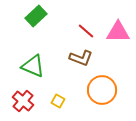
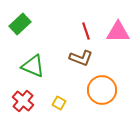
green rectangle: moved 16 px left, 8 px down
red line: rotated 30 degrees clockwise
yellow square: moved 1 px right, 2 px down
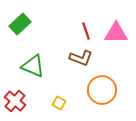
pink triangle: moved 2 px left, 1 px down
red cross: moved 8 px left
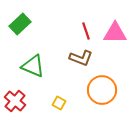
pink triangle: moved 1 px left
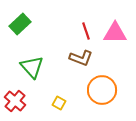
green triangle: moved 1 px left, 1 px down; rotated 25 degrees clockwise
